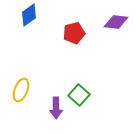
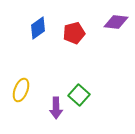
blue diamond: moved 9 px right, 13 px down
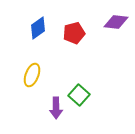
yellow ellipse: moved 11 px right, 15 px up
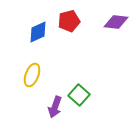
blue diamond: moved 4 px down; rotated 10 degrees clockwise
red pentagon: moved 5 px left, 12 px up
purple arrow: moved 1 px left, 1 px up; rotated 20 degrees clockwise
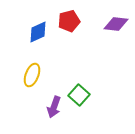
purple diamond: moved 2 px down
purple arrow: moved 1 px left
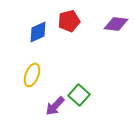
purple arrow: moved 1 px right, 1 px up; rotated 25 degrees clockwise
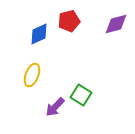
purple diamond: rotated 20 degrees counterclockwise
blue diamond: moved 1 px right, 2 px down
green square: moved 2 px right; rotated 10 degrees counterclockwise
purple arrow: moved 1 px down
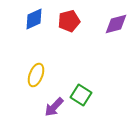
blue diamond: moved 5 px left, 15 px up
yellow ellipse: moved 4 px right
purple arrow: moved 1 px left
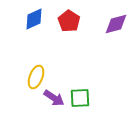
red pentagon: rotated 25 degrees counterclockwise
yellow ellipse: moved 2 px down
green square: moved 1 px left, 3 px down; rotated 35 degrees counterclockwise
purple arrow: moved 9 px up; rotated 100 degrees counterclockwise
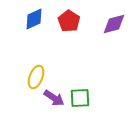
purple diamond: moved 2 px left
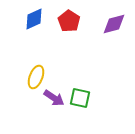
green square: rotated 15 degrees clockwise
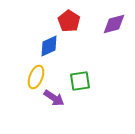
blue diamond: moved 15 px right, 27 px down
green square: moved 17 px up; rotated 20 degrees counterclockwise
